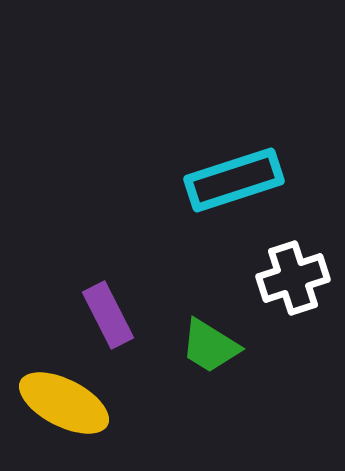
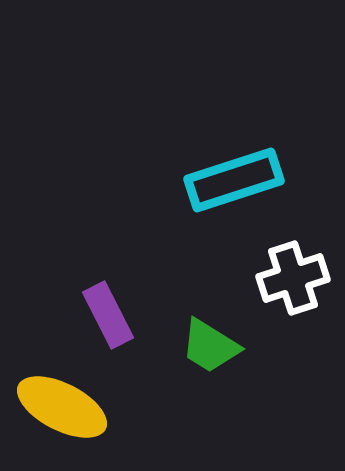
yellow ellipse: moved 2 px left, 4 px down
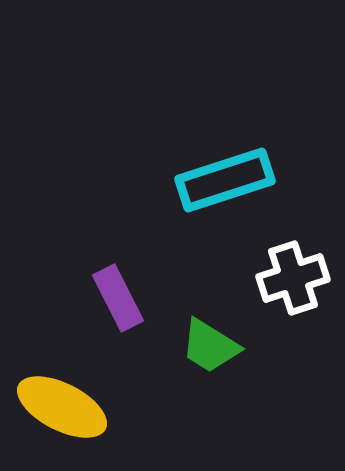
cyan rectangle: moved 9 px left
purple rectangle: moved 10 px right, 17 px up
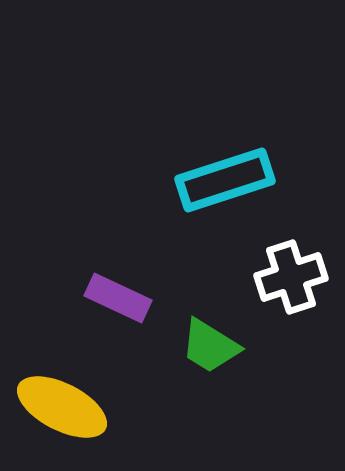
white cross: moved 2 px left, 1 px up
purple rectangle: rotated 38 degrees counterclockwise
